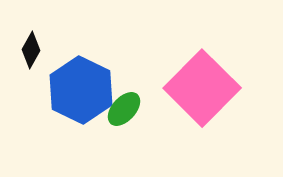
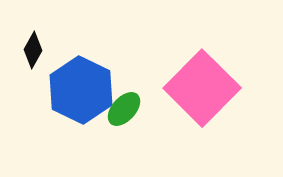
black diamond: moved 2 px right
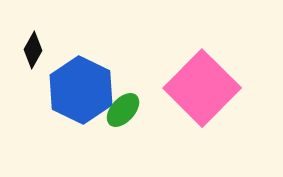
green ellipse: moved 1 px left, 1 px down
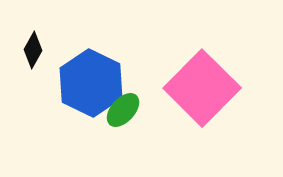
blue hexagon: moved 10 px right, 7 px up
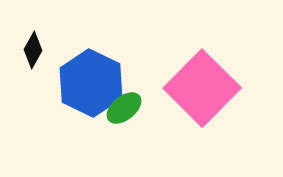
green ellipse: moved 1 px right, 2 px up; rotated 9 degrees clockwise
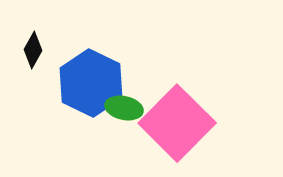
pink square: moved 25 px left, 35 px down
green ellipse: rotated 51 degrees clockwise
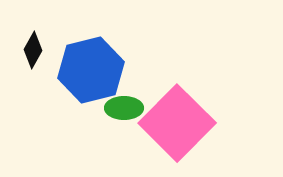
blue hexagon: moved 13 px up; rotated 20 degrees clockwise
green ellipse: rotated 12 degrees counterclockwise
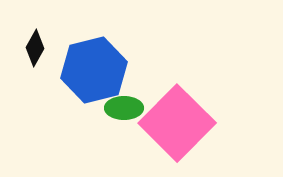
black diamond: moved 2 px right, 2 px up
blue hexagon: moved 3 px right
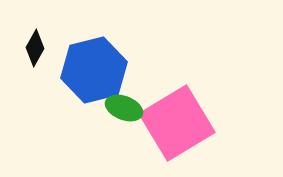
green ellipse: rotated 21 degrees clockwise
pink square: rotated 14 degrees clockwise
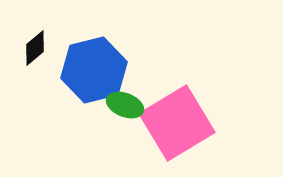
black diamond: rotated 21 degrees clockwise
green ellipse: moved 1 px right, 3 px up
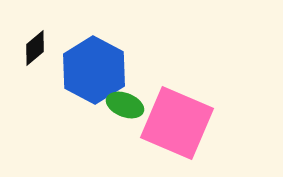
blue hexagon: rotated 18 degrees counterclockwise
pink square: rotated 36 degrees counterclockwise
